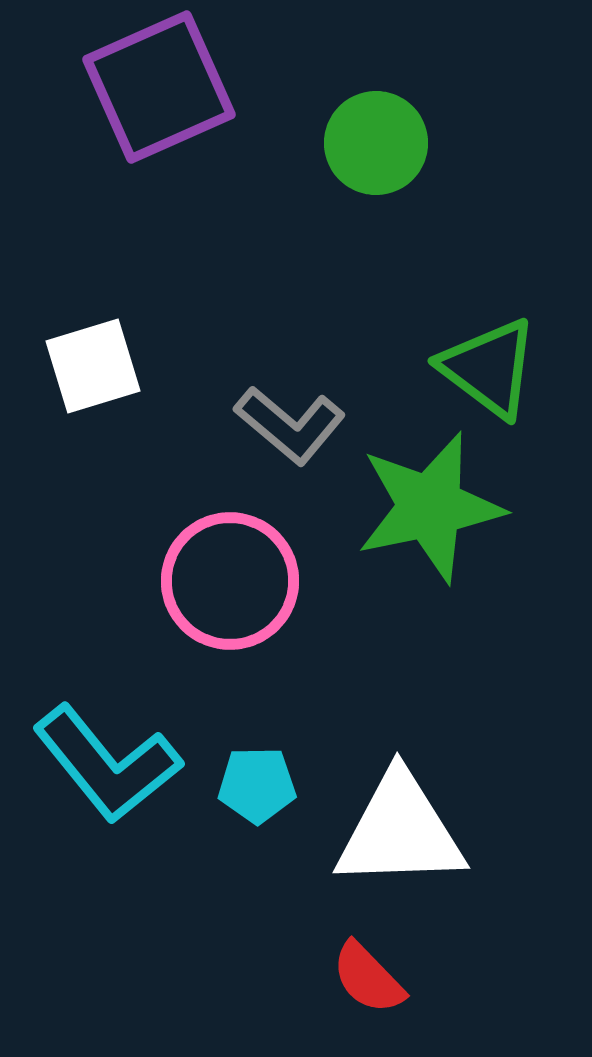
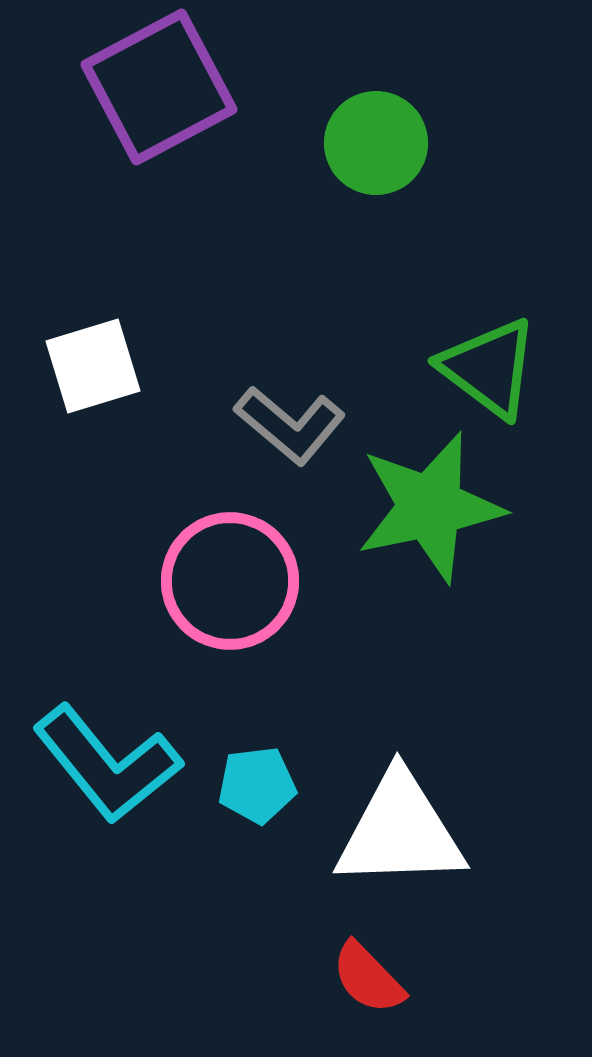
purple square: rotated 4 degrees counterclockwise
cyan pentagon: rotated 6 degrees counterclockwise
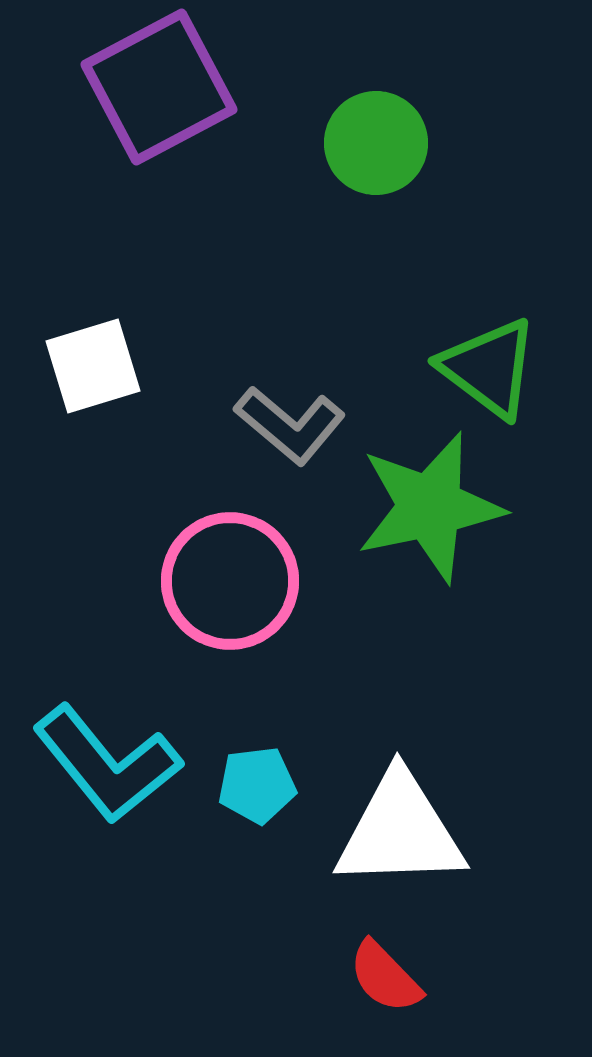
red semicircle: moved 17 px right, 1 px up
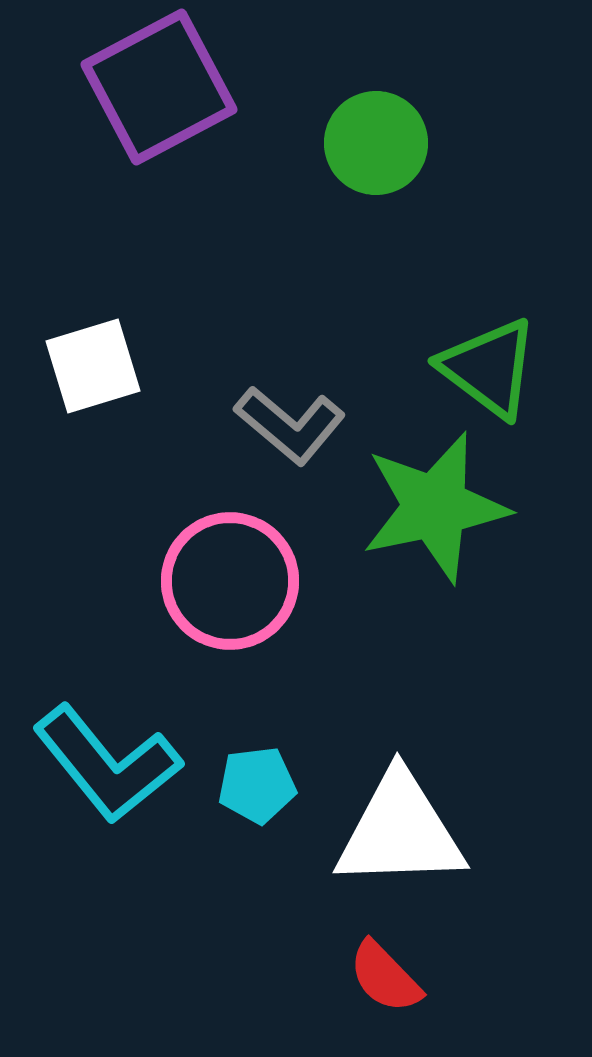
green star: moved 5 px right
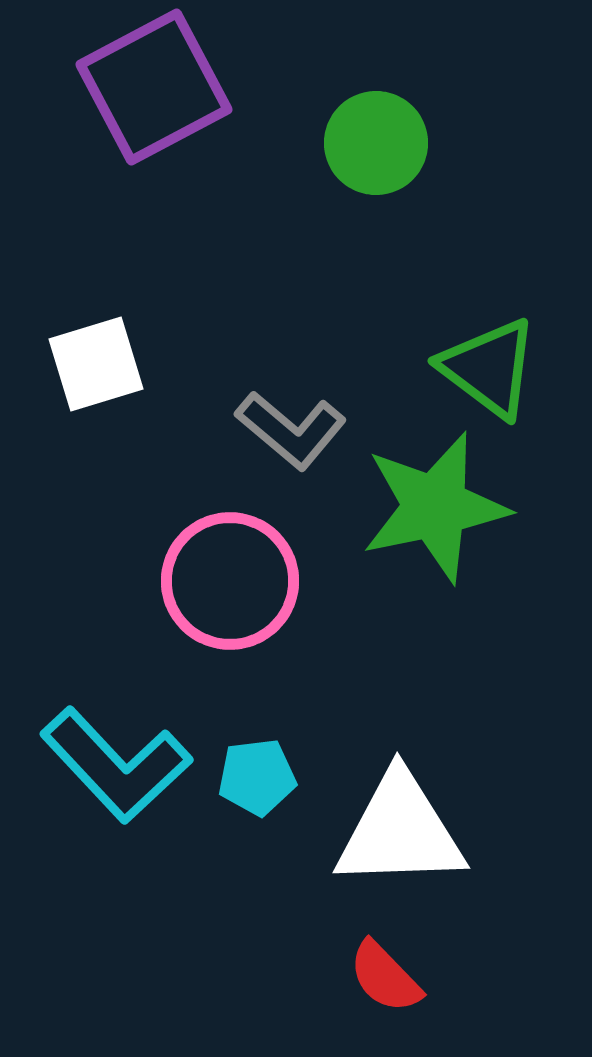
purple square: moved 5 px left
white square: moved 3 px right, 2 px up
gray L-shape: moved 1 px right, 5 px down
cyan L-shape: moved 9 px right, 1 px down; rotated 4 degrees counterclockwise
cyan pentagon: moved 8 px up
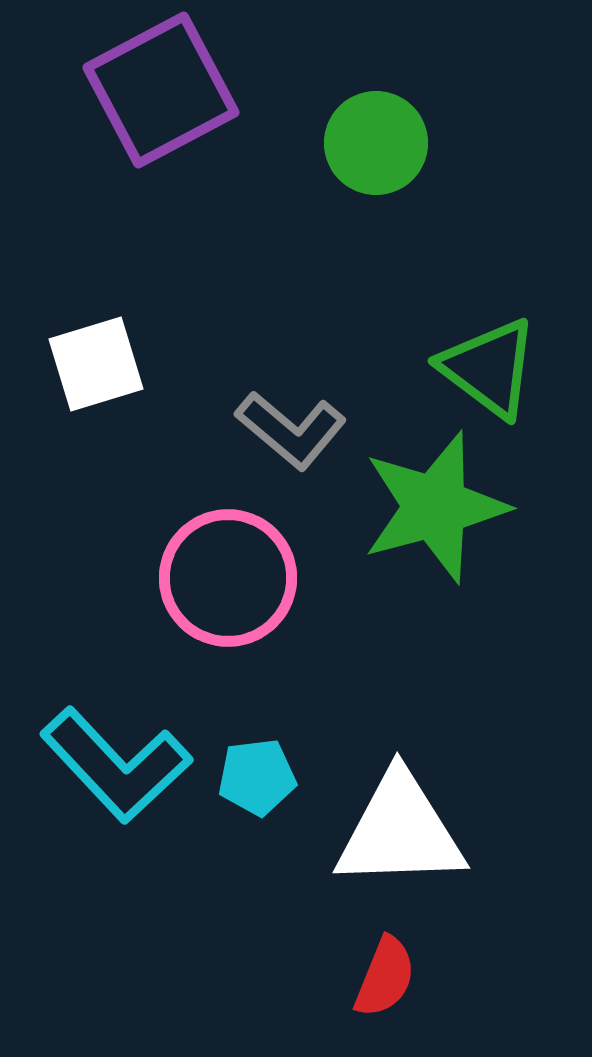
purple square: moved 7 px right, 3 px down
green star: rotated 3 degrees counterclockwise
pink circle: moved 2 px left, 3 px up
red semicircle: rotated 114 degrees counterclockwise
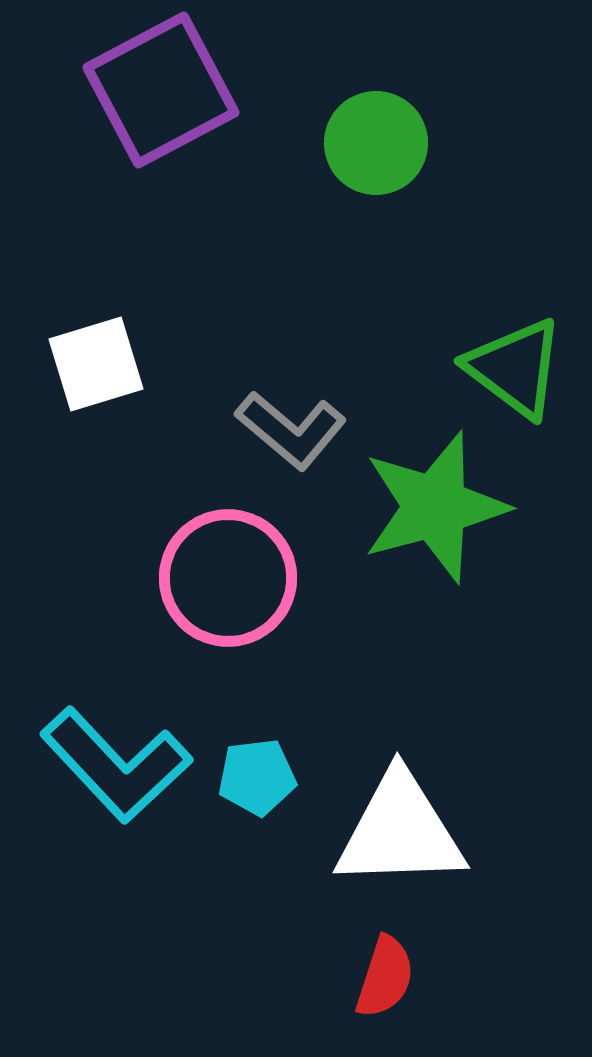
green triangle: moved 26 px right
red semicircle: rotated 4 degrees counterclockwise
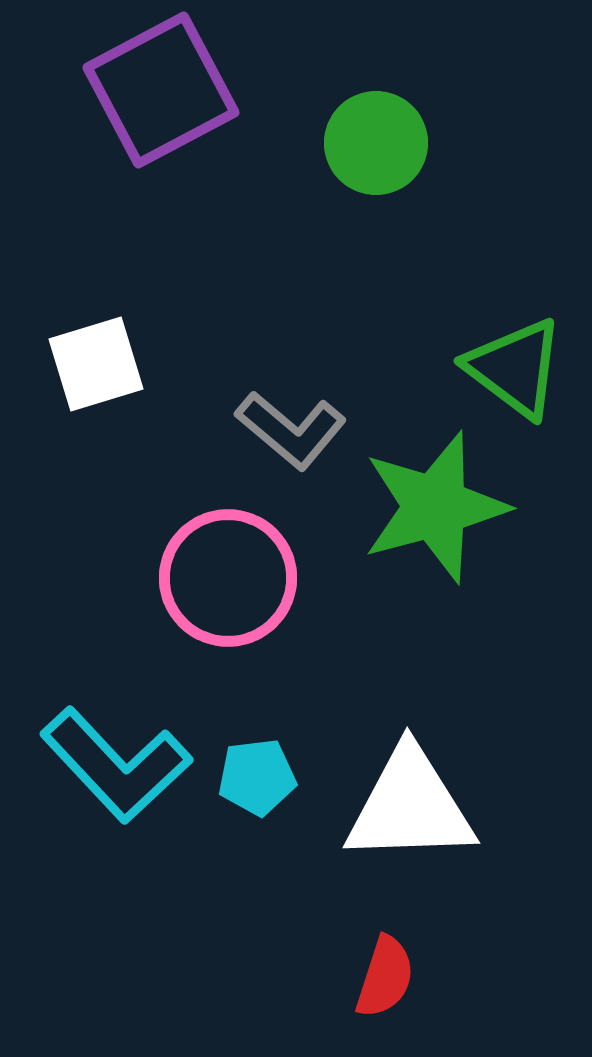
white triangle: moved 10 px right, 25 px up
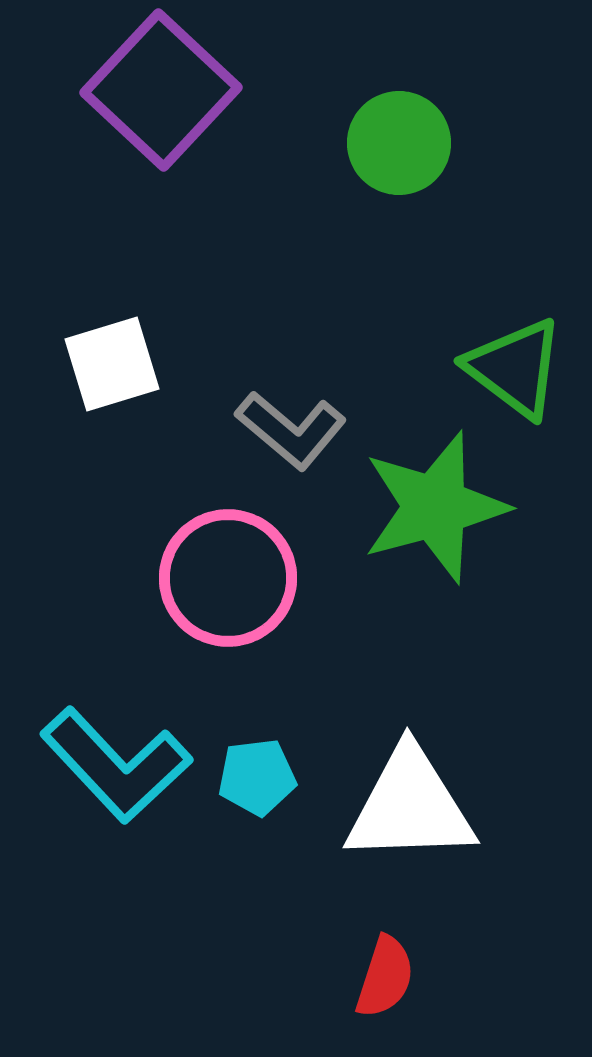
purple square: rotated 19 degrees counterclockwise
green circle: moved 23 px right
white square: moved 16 px right
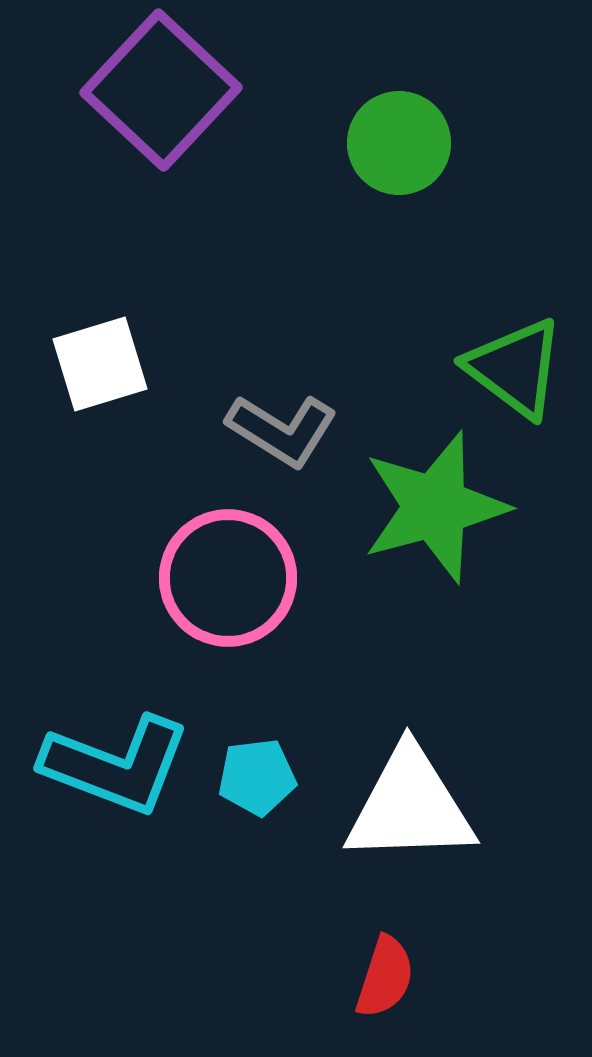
white square: moved 12 px left
gray L-shape: moved 9 px left; rotated 8 degrees counterclockwise
cyan L-shape: rotated 26 degrees counterclockwise
